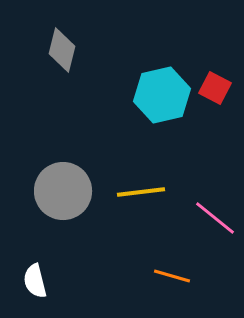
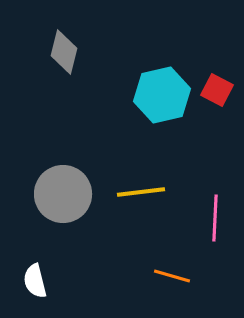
gray diamond: moved 2 px right, 2 px down
red square: moved 2 px right, 2 px down
gray circle: moved 3 px down
pink line: rotated 54 degrees clockwise
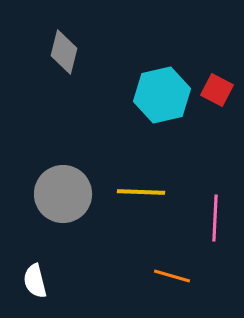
yellow line: rotated 9 degrees clockwise
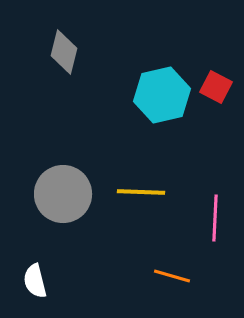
red square: moved 1 px left, 3 px up
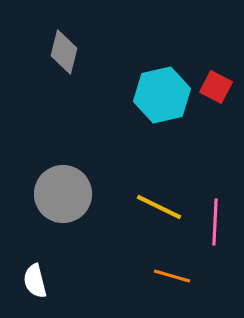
yellow line: moved 18 px right, 15 px down; rotated 24 degrees clockwise
pink line: moved 4 px down
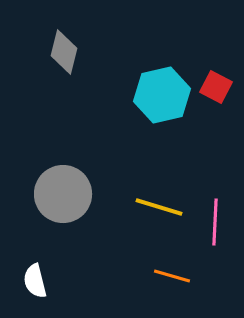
yellow line: rotated 9 degrees counterclockwise
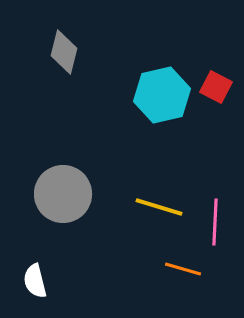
orange line: moved 11 px right, 7 px up
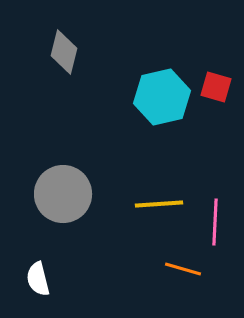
red square: rotated 12 degrees counterclockwise
cyan hexagon: moved 2 px down
yellow line: moved 3 px up; rotated 21 degrees counterclockwise
white semicircle: moved 3 px right, 2 px up
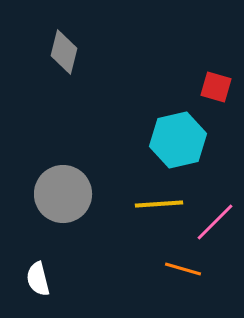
cyan hexagon: moved 16 px right, 43 px down
pink line: rotated 42 degrees clockwise
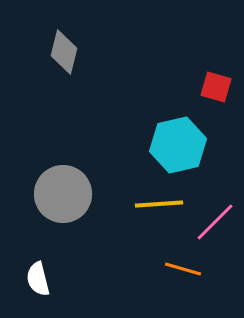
cyan hexagon: moved 5 px down
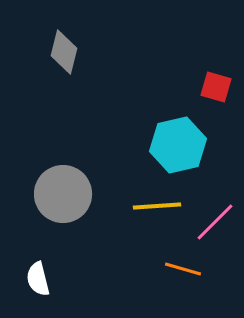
yellow line: moved 2 px left, 2 px down
